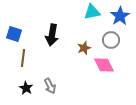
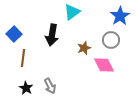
cyan triangle: moved 20 px left; rotated 24 degrees counterclockwise
blue square: rotated 28 degrees clockwise
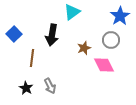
brown line: moved 9 px right
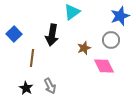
blue star: rotated 12 degrees clockwise
pink diamond: moved 1 px down
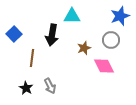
cyan triangle: moved 4 px down; rotated 36 degrees clockwise
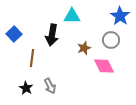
blue star: rotated 18 degrees counterclockwise
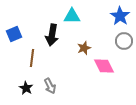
blue square: rotated 21 degrees clockwise
gray circle: moved 13 px right, 1 px down
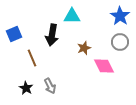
gray circle: moved 4 px left, 1 px down
brown line: rotated 30 degrees counterclockwise
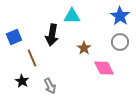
blue square: moved 3 px down
brown star: rotated 16 degrees counterclockwise
pink diamond: moved 2 px down
black star: moved 4 px left, 7 px up
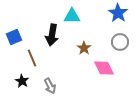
blue star: moved 2 px left, 3 px up
